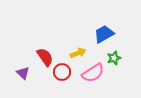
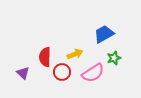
yellow arrow: moved 3 px left, 1 px down
red semicircle: rotated 144 degrees counterclockwise
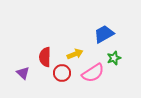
red circle: moved 1 px down
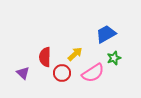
blue trapezoid: moved 2 px right
yellow arrow: rotated 21 degrees counterclockwise
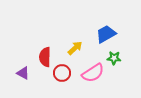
yellow arrow: moved 6 px up
green star: rotated 24 degrees clockwise
purple triangle: rotated 16 degrees counterclockwise
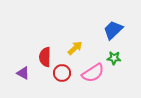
blue trapezoid: moved 7 px right, 4 px up; rotated 15 degrees counterclockwise
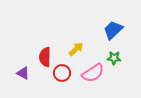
yellow arrow: moved 1 px right, 1 px down
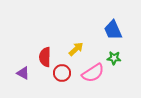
blue trapezoid: rotated 70 degrees counterclockwise
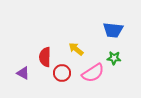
blue trapezoid: rotated 60 degrees counterclockwise
yellow arrow: rotated 98 degrees counterclockwise
